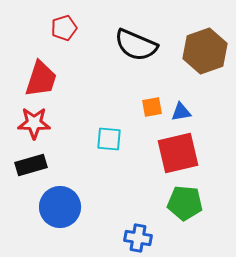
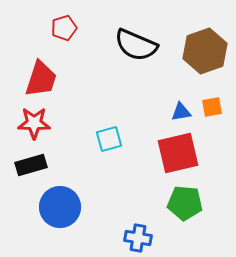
orange square: moved 60 px right
cyan square: rotated 20 degrees counterclockwise
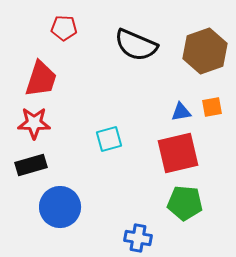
red pentagon: rotated 20 degrees clockwise
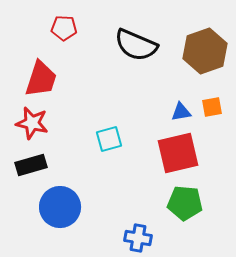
red star: moved 2 px left; rotated 12 degrees clockwise
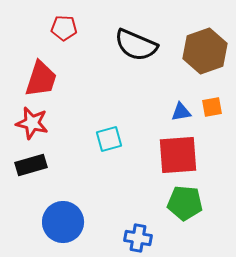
red square: moved 2 px down; rotated 9 degrees clockwise
blue circle: moved 3 px right, 15 px down
